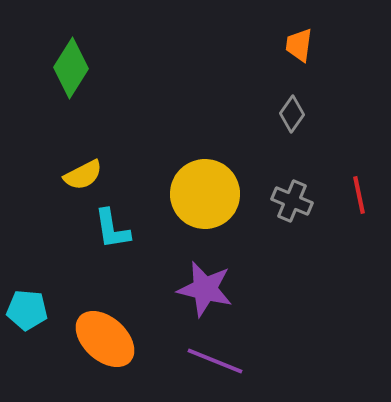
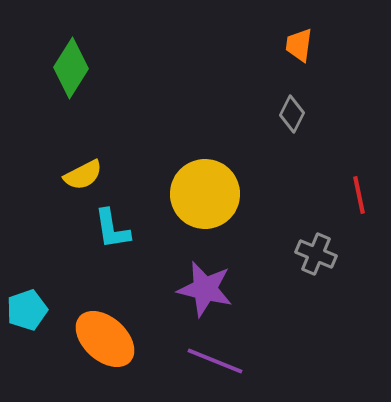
gray diamond: rotated 9 degrees counterclockwise
gray cross: moved 24 px right, 53 px down
cyan pentagon: rotated 24 degrees counterclockwise
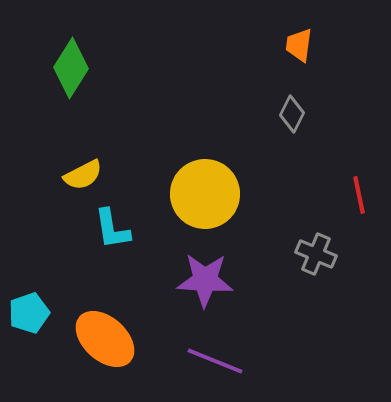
purple star: moved 9 px up; rotated 10 degrees counterclockwise
cyan pentagon: moved 2 px right, 3 px down
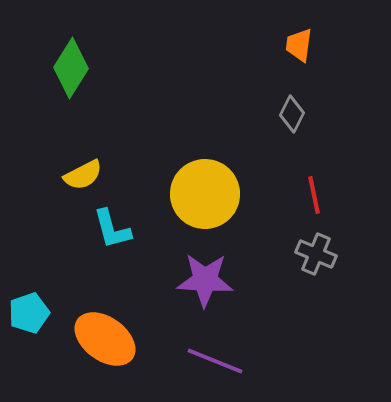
red line: moved 45 px left
cyan L-shape: rotated 6 degrees counterclockwise
orange ellipse: rotated 6 degrees counterclockwise
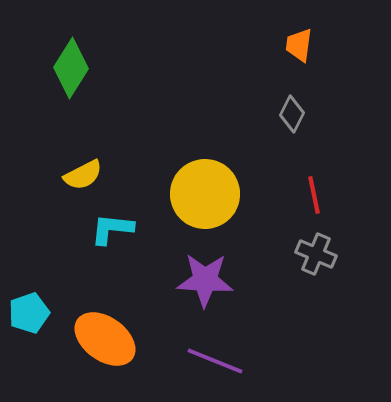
cyan L-shape: rotated 111 degrees clockwise
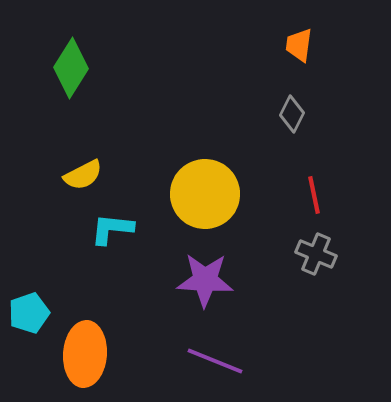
orange ellipse: moved 20 px left, 15 px down; rotated 58 degrees clockwise
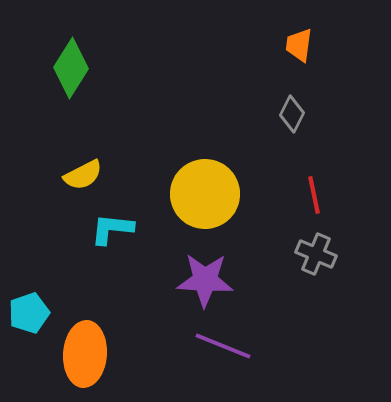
purple line: moved 8 px right, 15 px up
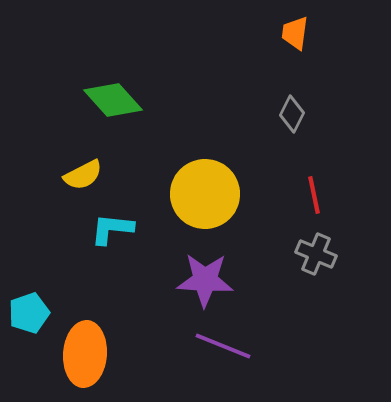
orange trapezoid: moved 4 px left, 12 px up
green diamond: moved 42 px right, 32 px down; rotated 74 degrees counterclockwise
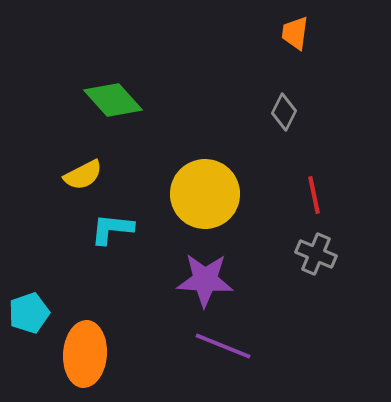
gray diamond: moved 8 px left, 2 px up
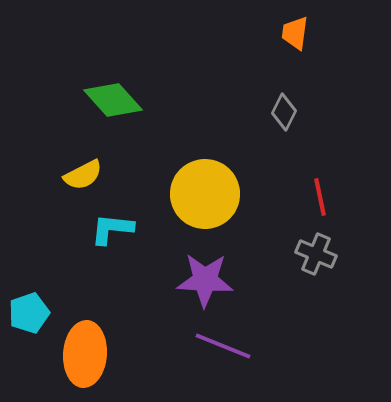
red line: moved 6 px right, 2 px down
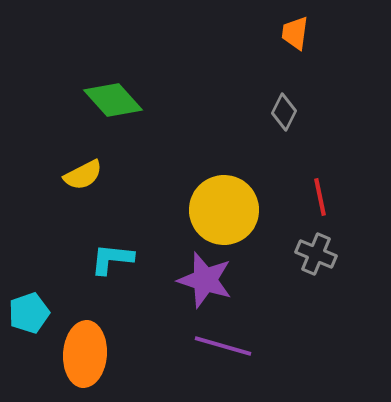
yellow circle: moved 19 px right, 16 px down
cyan L-shape: moved 30 px down
purple star: rotated 14 degrees clockwise
purple line: rotated 6 degrees counterclockwise
